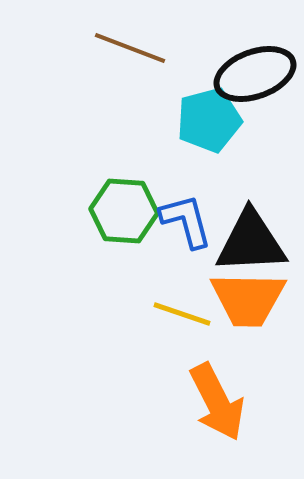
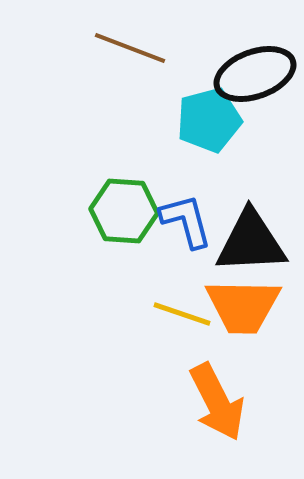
orange trapezoid: moved 5 px left, 7 px down
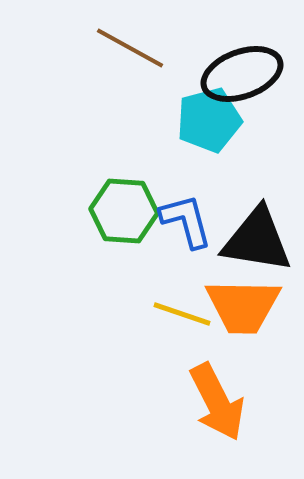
brown line: rotated 8 degrees clockwise
black ellipse: moved 13 px left
black triangle: moved 6 px right, 2 px up; rotated 12 degrees clockwise
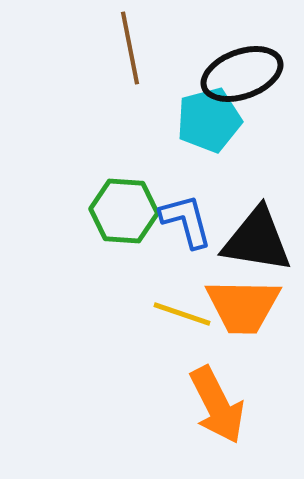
brown line: rotated 50 degrees clockwise
orange arrow: moved 3 px down
